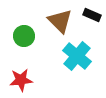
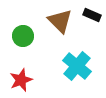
green circle: moved 1 px left
cyan cross: moved 10 px down
red star: rotated 15 degrees counterclockwise
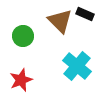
black rectangle: moved 7 px left, 1 px up
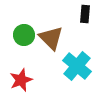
black rectangle: rotated 72 degrees clockwise
brown triangle: moved 9 px left, 17 px down
green circle: moved 1 px right, 1 px up
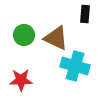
brown triangle: moved 5 px right; rotated 20 degrees counterclockwise
cyan cross: moved 2 px left; rotated 24 degrees counterclockwise
red star: rotated 20 degrees clockwise
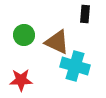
brown triangle: moved 1 px right, 4 px down
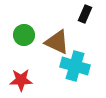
black rectangle: rotated 18 degrees clockwise
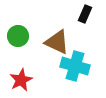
green circle: moved 6 px left, 1 px down
red star: rotated 25 degrees counterclockwise
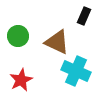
black rectangle: moved 1 px left, 2 px down
cyan cross: moved 1 px right, 5 px down; rotated 8 degrees clockwise
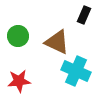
black rectangle: moved 1 px up
red star: moved 2 px left, 1 px down; rotated 20 degrees clockwise
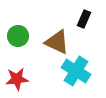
black rectangle: moved 4 px down
cyan cross: rotated 8 degrees clockwise
red star: moved 2 px left, 2 px up
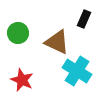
green circle: moved 3 px up
cyan cross: moved 1 px right
red star: moved 5 px right, 1 px down; rotated 30 degrees clockwise
